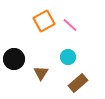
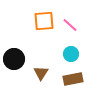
orange square: rotated 25 degrees clockwise
cyan circle: moved 3 px right, 3 px up
brown rectangle: moved 5 px left, 4 px up; rotated 30 degrees clockwise
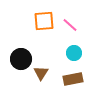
cyan circle: moved 3 px right, 1 px up
black circle: moved 7 px right
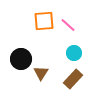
pink line: moved 2 px left
brown rectangle: rotated 36 degrees counterclockwise
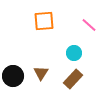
pink line: moved 21 px right
black circle: moved 8 px left, 17 px down
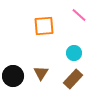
orange square: moved 5 px down
pink line: moved 10 px left, 10 px up
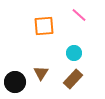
black circle: moved 2 px right, 6 px down
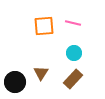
pink line: moved 6 px left, 8 px down; rotated 28 degrees counterclockwise
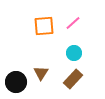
pink line: rotated 56 degrees counterclockwise
black circle: moved 1 px right
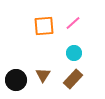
brown triangle: moved 2 px right, 2 px down
black circle: moved 2 px up
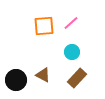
pink line: moved 2 px left
cyan circle: moved 2 px left, 1 px up
brown triangle: rotated 35 degrees counterclockwise
brown rectangle: moved 4 px right, 1 px up
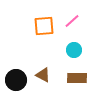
pink line: moved 1 px right, 2 px up
cyan circle: moved 2 px right, 2 px up
brown rectangle: rotated 48 degrees clockwise
